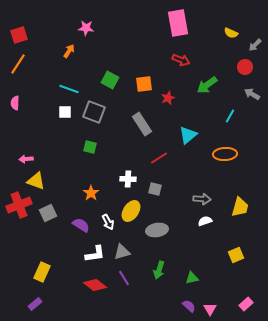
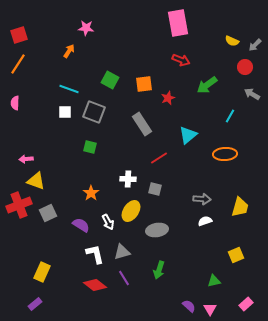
yellow semicircle at (231, 33): moved 1 px right, 8 px down
white L-shape at (95, 254): rotated 95 degrees counterclockwise
green triangle at (192, 278): moved 22 px right, 3 px down
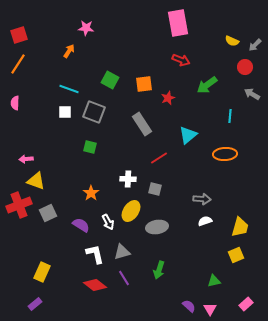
cyan line at (230, 116): rotated 24 degrees counterclockwise
yellow trapezoid at (240, 207): moved 20 px down
gray ellipse at (157, 230): moved 3 px up
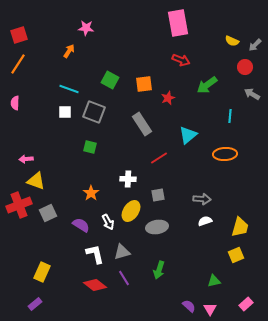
gray square at (155, 189): moved 3 px right, 6 px down; rotated 24 degrees counterclockwise
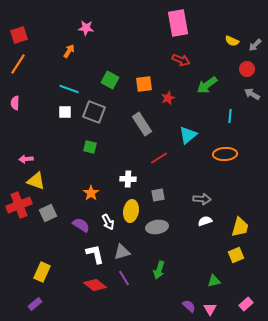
red circle at (245, 67): moved 2 px right, 2 px down
yellow ellipse at (131, 211): rotated 25 degrees counterclockwise
